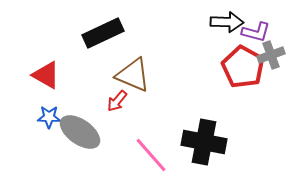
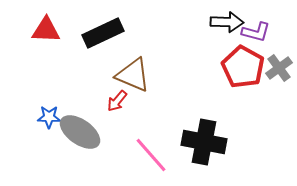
gray cross: moved 8 px right, 13 px down; rotated 16 degrees counterclockwise
red triangle: moved 45 px up; rotated 28 degrees counterclockwise
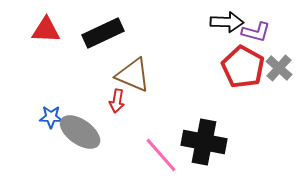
gray cross: rotated 12 degrees counterclockwise
red arrow: rotated 30 degrees counterclockwise
blue star: moved 2 px right
pink line: moved 10 px right
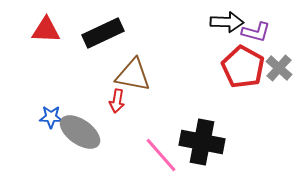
brown triangle: rotated 12 degrees counterclockwise
black cross: moved 2 px left
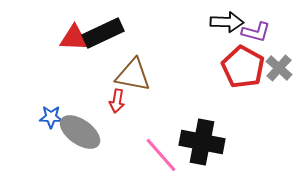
red triangle: moved 28 px right, 8 px down
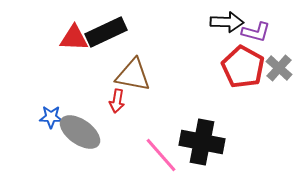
black rectangle: moved 3 px right, 1 px up
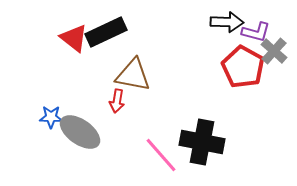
red triangle: rotated 36 degrees clockwise
gray cross: moved 5 px left, 17 px up
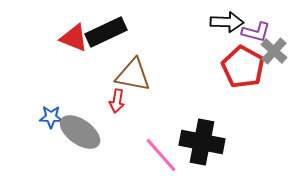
red triangle: rotated 16 degrees counterclockwise
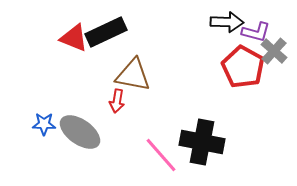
blue star: moved 7 px left, 7 px down
